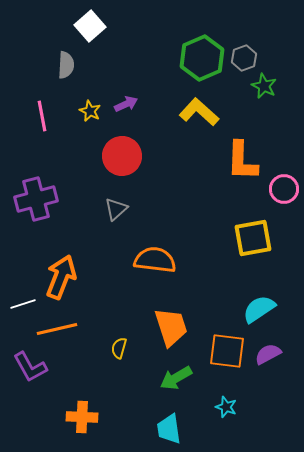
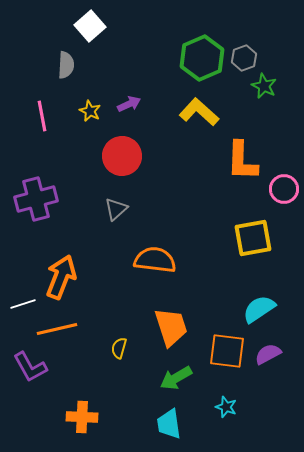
purple arrow: moved 3 px right
cyan trapezoid: moved 5 px up
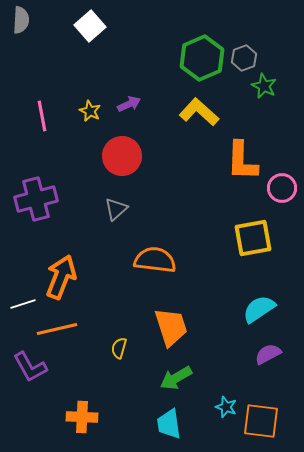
gray semicircle: moved 45 px left, 45 px up
pink circle: moved 2 px left, 1 px up
orange square: moved 34 px right, 70 px down
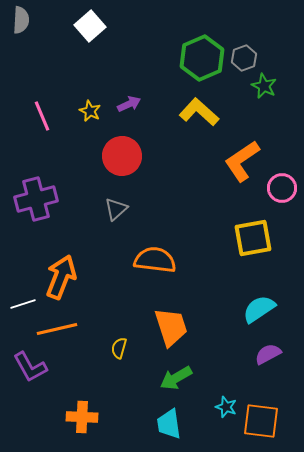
pink line: rotated 12 degrees counterclockwise
orange L-shape: rotated 54 degrees clockwise
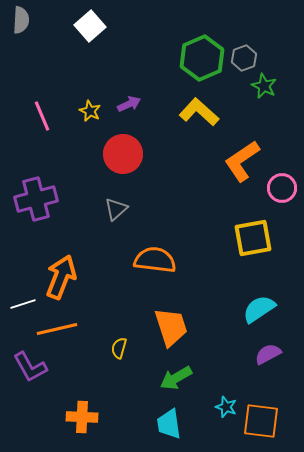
red circle: moved 1 px right, 2 px up
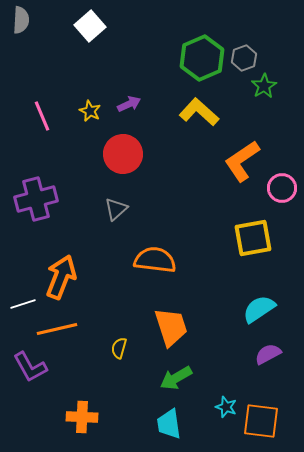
green star: rotated 15 degrees clockwise
